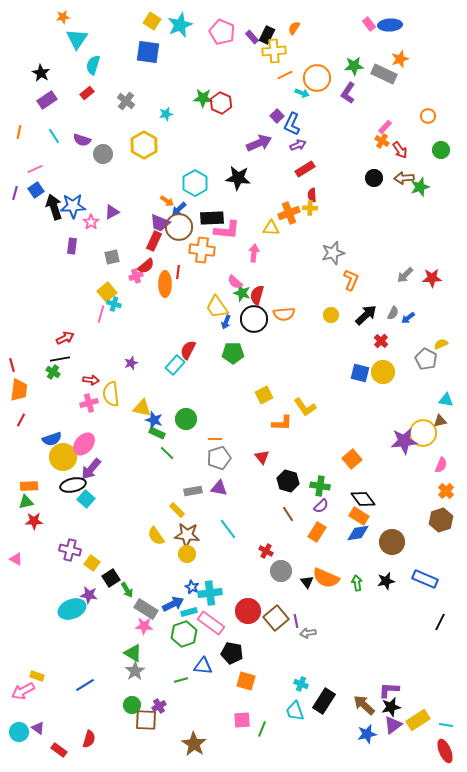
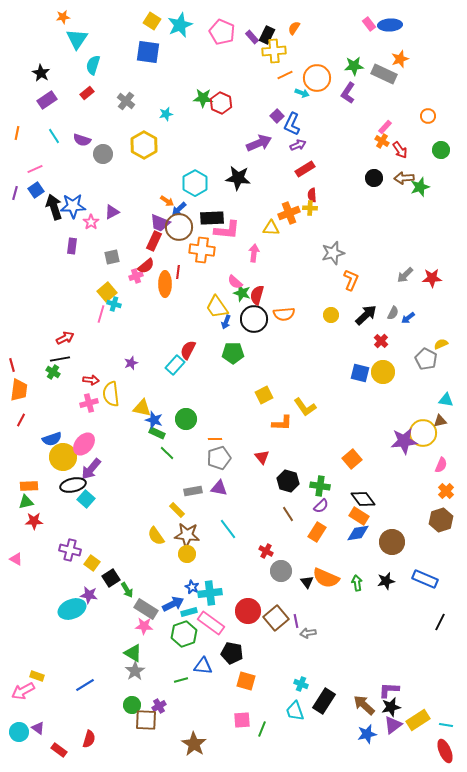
orange line at (19, 132): moved 2 px left, 1 px down
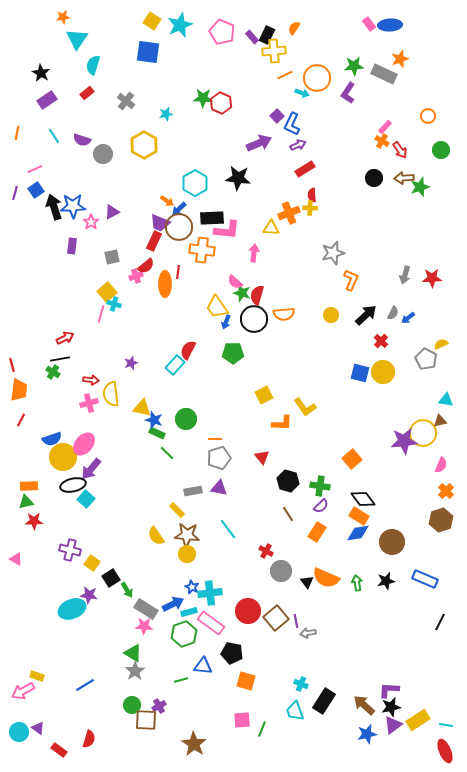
gray arrow at (405, 275): rotated 30 degrees counterclockwise
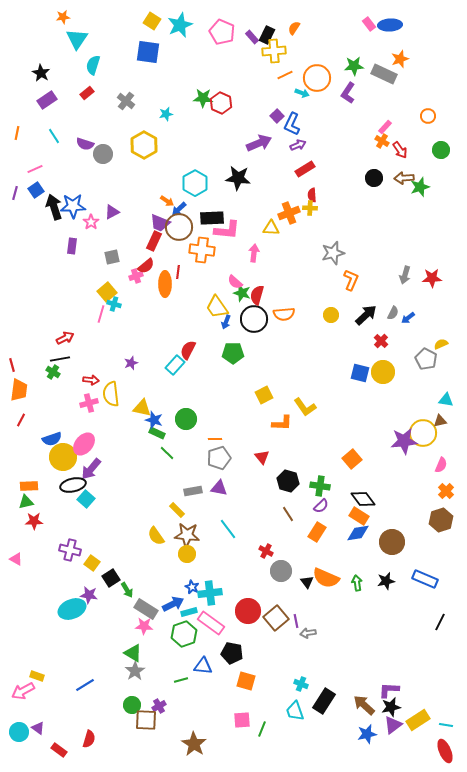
purple semicircle at (82, 140): moved 3 px right, 4 px down
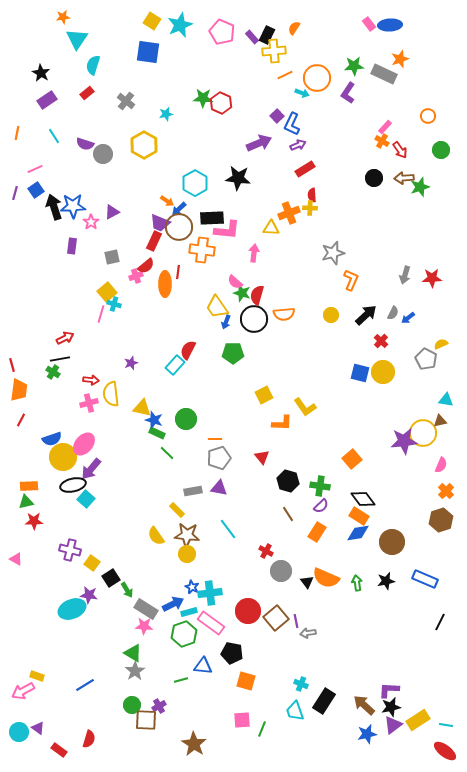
red ellipse at (445, 751): rotated 30 degrees counterclockwise
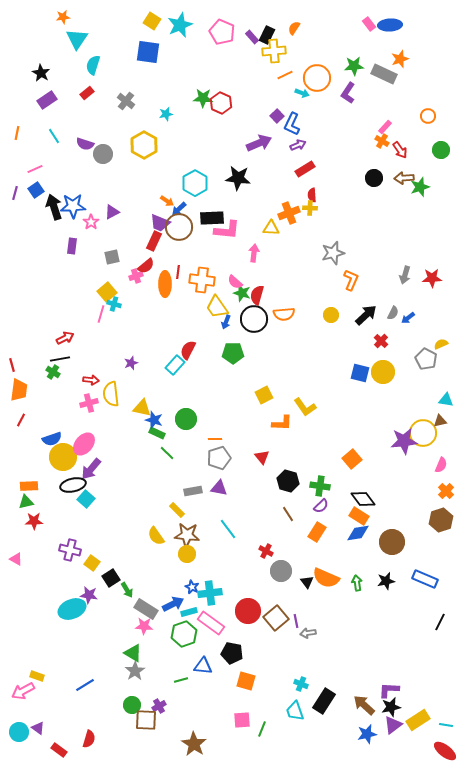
orange cross at (202, 250): moved 30 px down
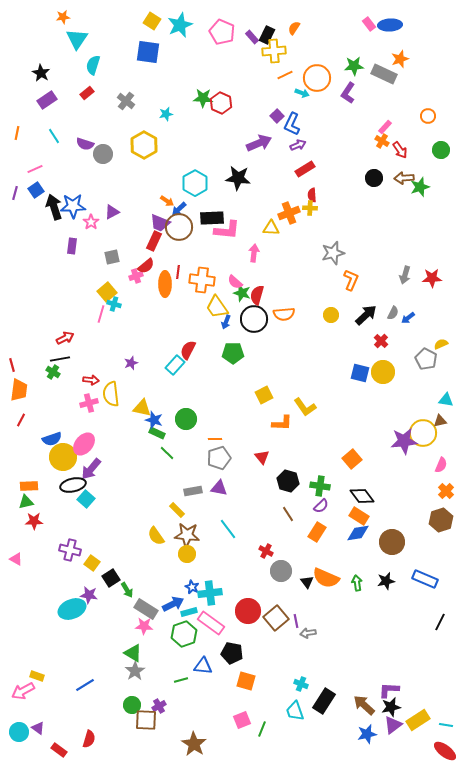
black diamond at (363, 499): moved 1 px left, 3 px up
pink square at (242, 720): rotated 18 degrees counterclockwise
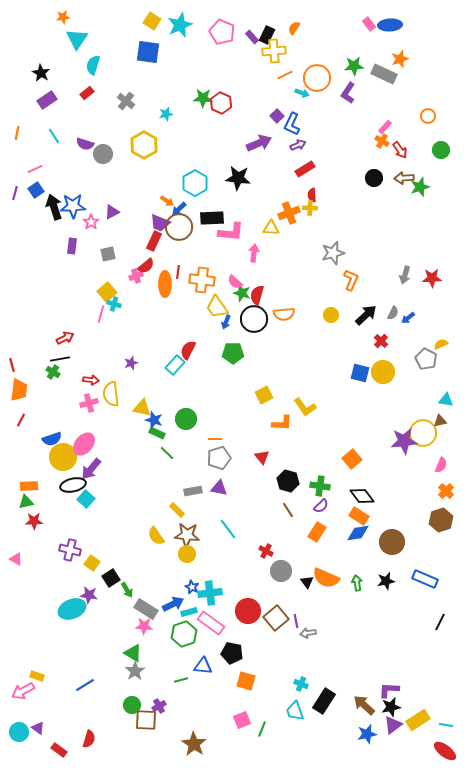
pink L-shape at (227, 230): moved 4 px right, 2 px down
gray square at (112, 257): moved 4 px left, 3 px up
brown line at (288, 514): moved 4 px up
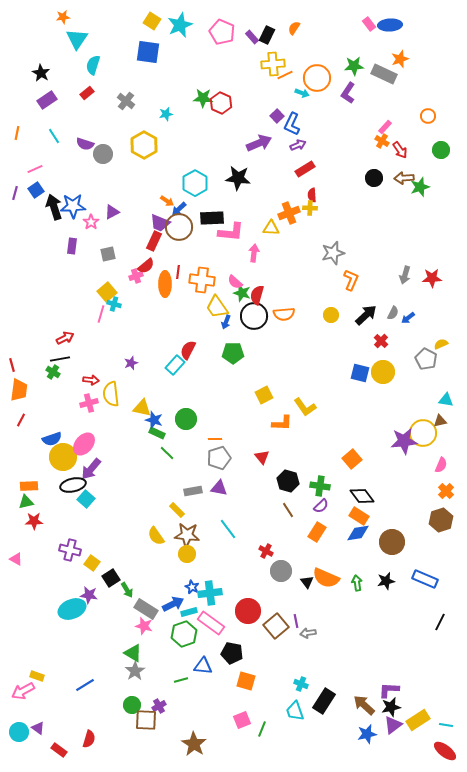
yellow cross at (274, 51): moved 1 px left, 13 px down
black circle at (254, 319): moved 3 px up
brown square at (276, 618): moved 8 px down
pink star at (144, 626): rotated 12 degrees clockwise
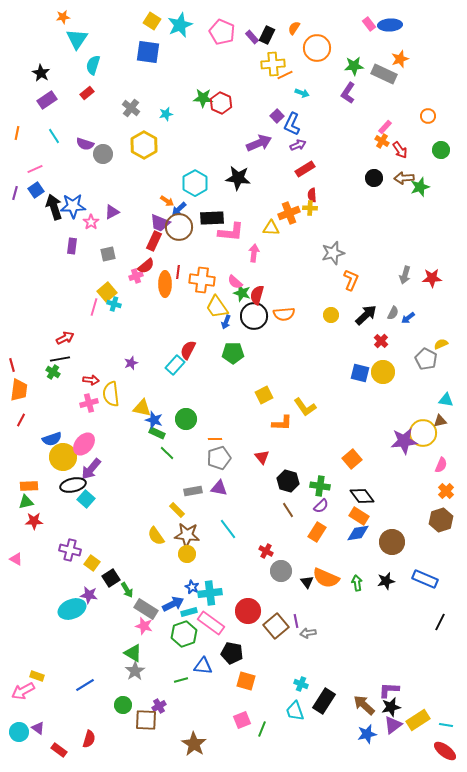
orange circle at (317, 78): moved 30 px up
gray cross at (126, 101): moved 5 px right, 7 px down
pink line at (101, 314): moved 7 px left, 7 px up
green circle at (132, 705): moved 9 px left
